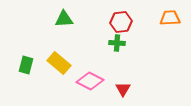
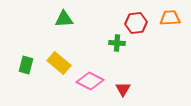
red hexagon: moved 15 px right, 1 px down
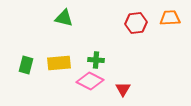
green triangle: moved 1 px up; rotated 18 degrees clockwise
green cross: moved 21 px left, 17 px down
yellow rectangle: rotated 45 degrees counterclockwise
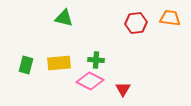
orange trapezoid: rotated 10 degrees clockwise
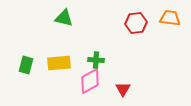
pink diamond: rotated 56 degrees counterclockwise
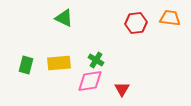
green triangle: rotated 12 degrees clockwise
green cross: rotated 28 degrees clockwise
pink diamond: rotated 20 degrees clockwise
red triangle: moved 1 px left
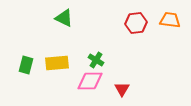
orange trapezoid: moved 2 px down
yellow rectangle: moved 2 px left
pink diamond: rotated 8 degrees clockwise
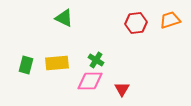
orange trapezoid: rotated 25 degrees counterclockwise
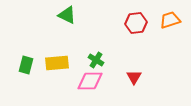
green triangle: moved 3 px right, 3 px up
red triangle: moved 12 px right, 12 px up
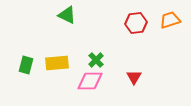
green cross: rotated 14 degrees clockwise
